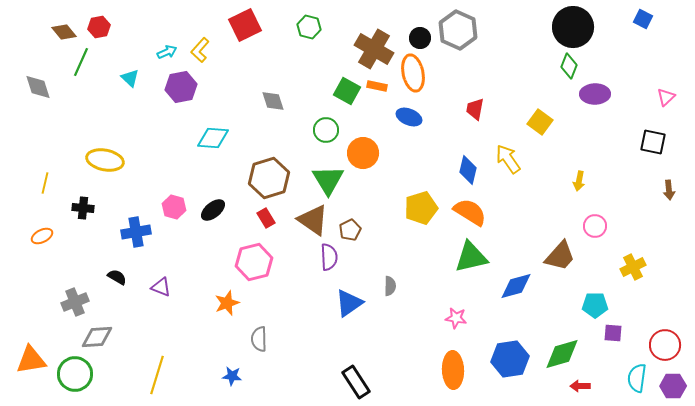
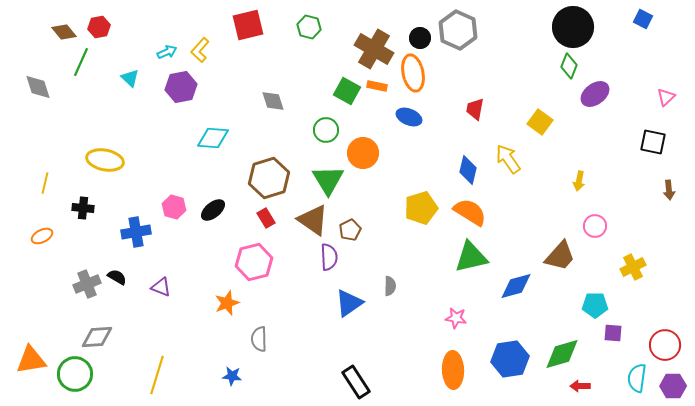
red square at (245, 25): moved 3 px right; rotated 12 degrees clockwise
purple ellipse at (595, 94): rotated 36 degrees counterclockwise
gray cross at (75, 302): moved 12 px right, 18 px up
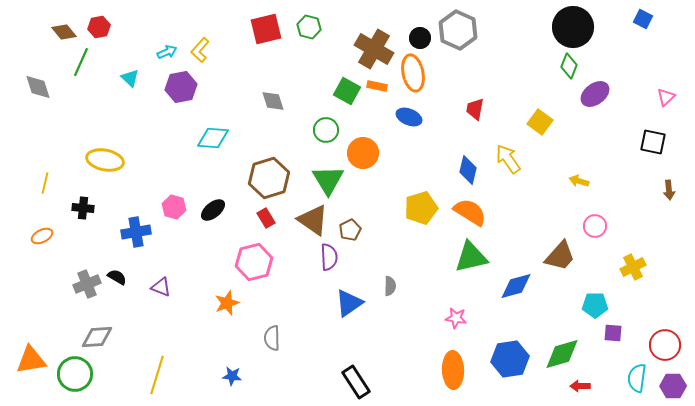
red square at (248, 25): moved 18 px right, 4 px down
yellow arrow at (579, 181): rotated 96 degrees clockwise
gray semicircle at (259, 339): moved 13 px right, 1 px up
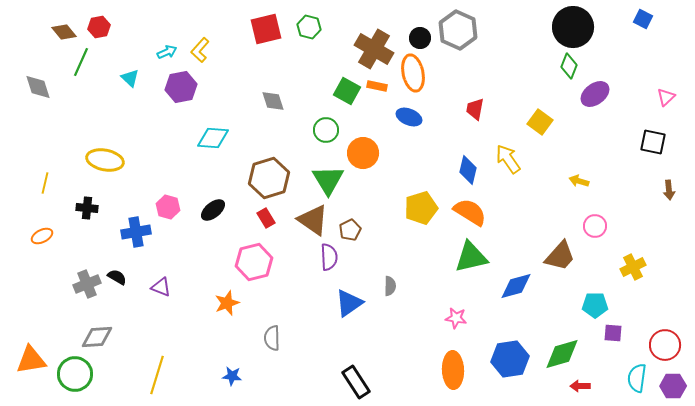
pink hexagon at (174, 207): moved 6 px left
black cross at (83, 208): moved 4 px right
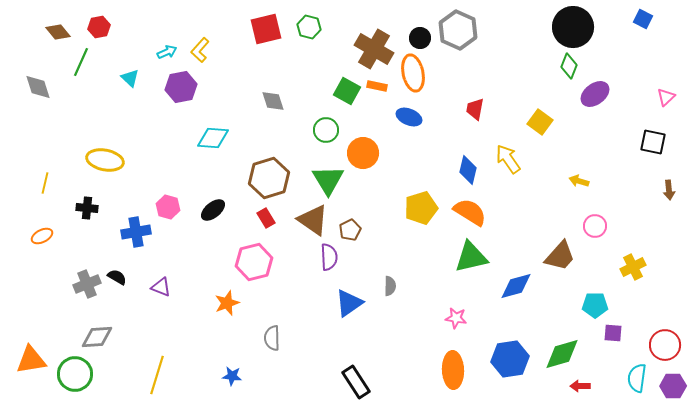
brown diamond at (64, 32): moved 6 px left
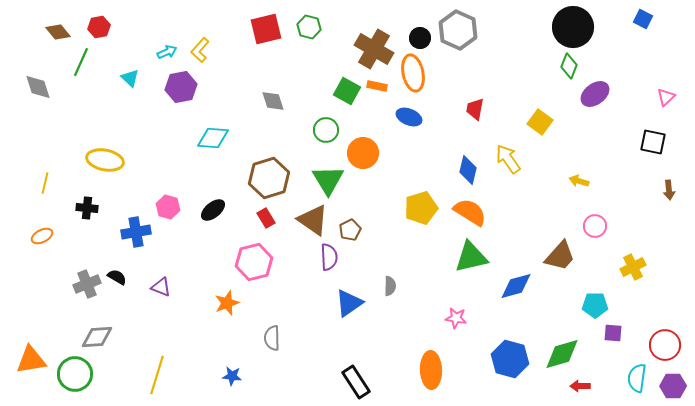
blue hexagon at (510, 359): rotated 24 degrees clockwise
orange ellipse at (453, 370): moved 22 px left
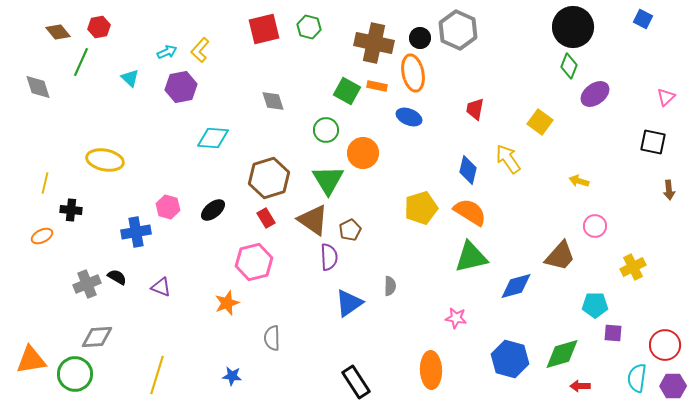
red square at (266, 29): moved 2 px left
brown cross at (374, 49): moved 6 px up; rotated 18 degrees counterclockwise
black cross at (87, 208): moved 16 px left, 2 px down
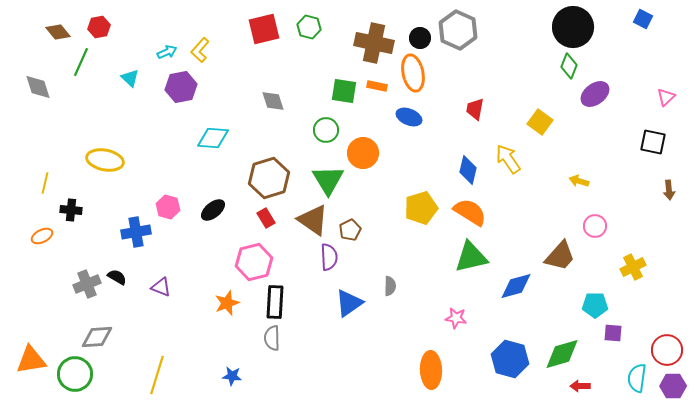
green square at (347, 91): moved 3 px left; rotated 20 degrees counterclockwise
red circle at (665, 345): moved 2 px right, 5 px down
black rectangle at (356, 382): moved 81 px left, 80 px up; rotated 36 degrees clockwise
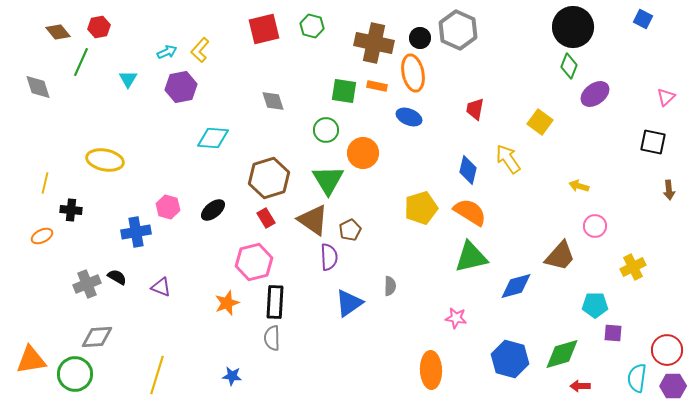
green hexagon at (309, 27): moved 3 px right, 1 px up
cyan triangle at (130, 78): moved 2 px left, 1 px down; rotated 18 degrees clockwise
yellow arrow at (579, 181): moved 5 px down
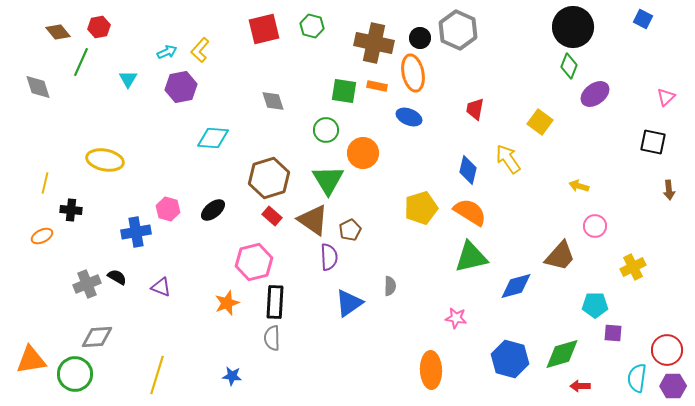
pink hexagon at (168, 207): moved 2 px down
red rectangle at (266, 218): moved 6 px right, 2 px up; rotated 18 degrees counterclockwise
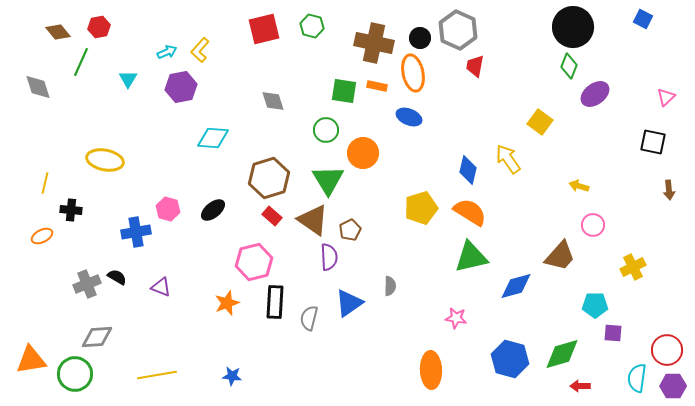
red trapezoid at (475, 109): moved 43 px up
pink circle at (595, 226): moved 2 px left, 1 px up
gray semicircle at (272, 338): moved 37 px right, 20 px up; rotated 15 degrees clockwise
yellow line at (157, 375): rotated 63 degrees clockwise
